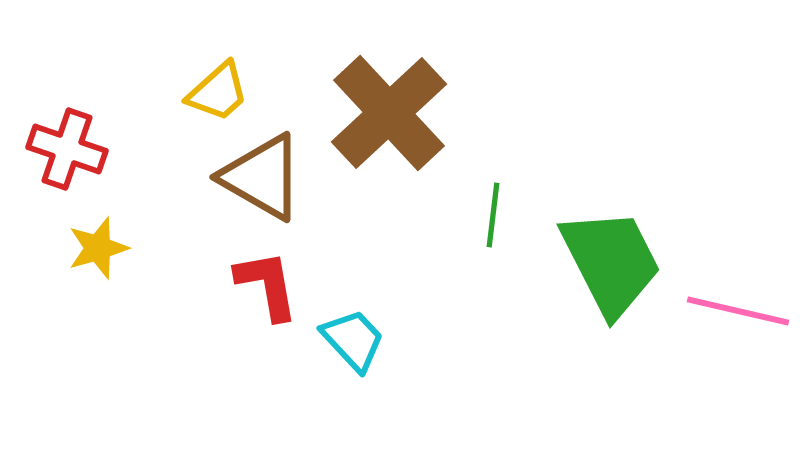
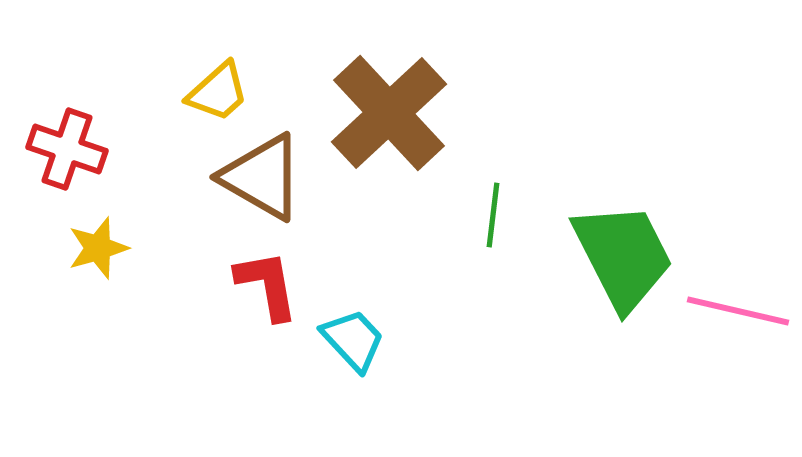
green trapezoid: moved 12 px right, 6 px up
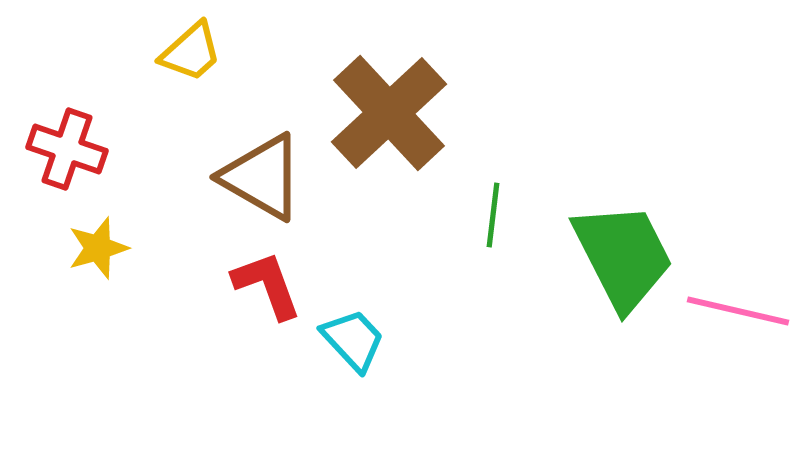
yellow trapezoid: moved 27 px left, 40 px up
red L-shape: rotated 10 degrees counterclockwise
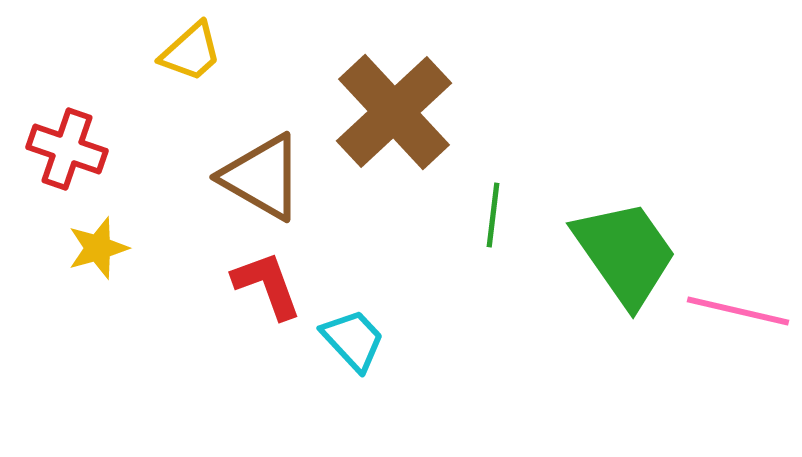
brown cross: moved 5 px right, 1 px up
green trapezoid: moved 2 px right, 3 px up; rotated 8 degrees counterclockwise
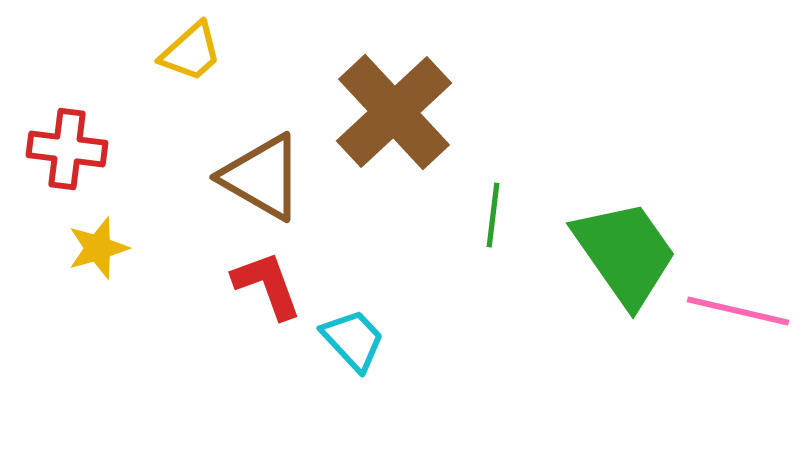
red cross: rotated 12 degrees counterclockwise
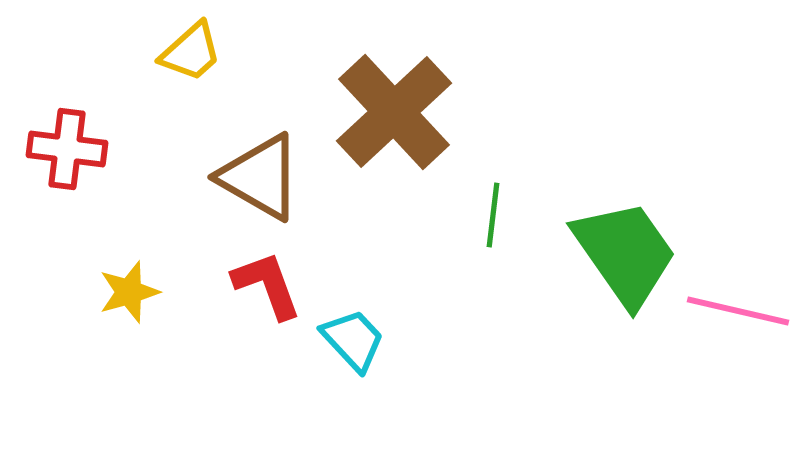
brown triangle: moved 2 px left
yellow star: moved 31 px right, 44 px down
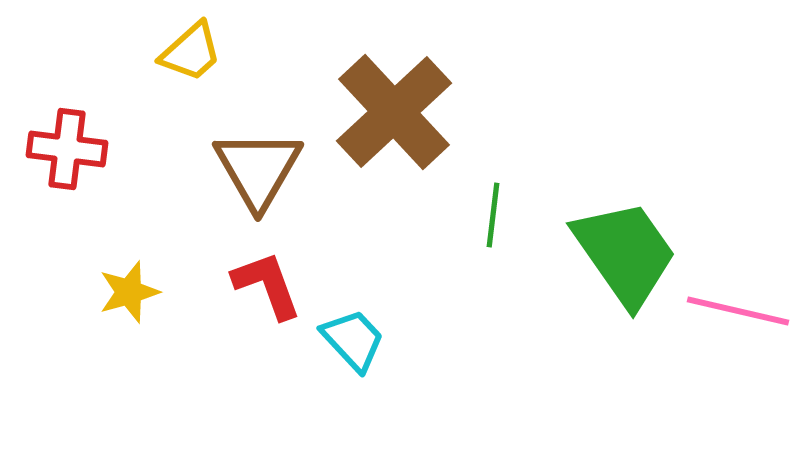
brown triangle: moved 2 px left, 8 px up; rotated 30 degrees clockwise
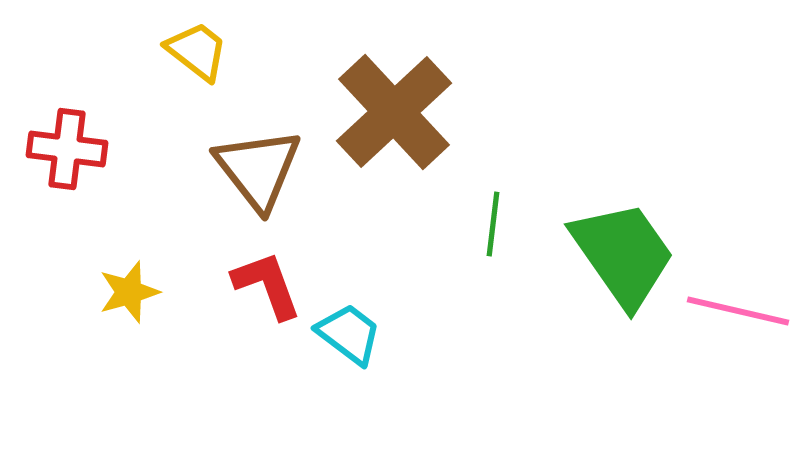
yellow trapezoid: moved 6 px right, 1 px up; rotated 100 degrees counterclockwise
brown triangle: rotated 8 degrees counterclockwise
green line: moved 9 px down
green trapezoid: moved 2 px left, 1 px down
cyan trapezoid: moved 4 px left, 6 px up; rotated 10 degrees counterclockwise
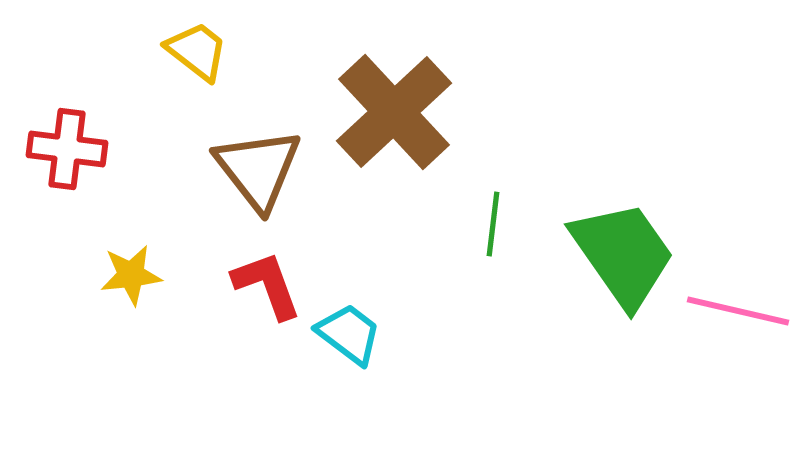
yellow star: moved 2 px right, 17 px up; rotated 10 degrees clockwise
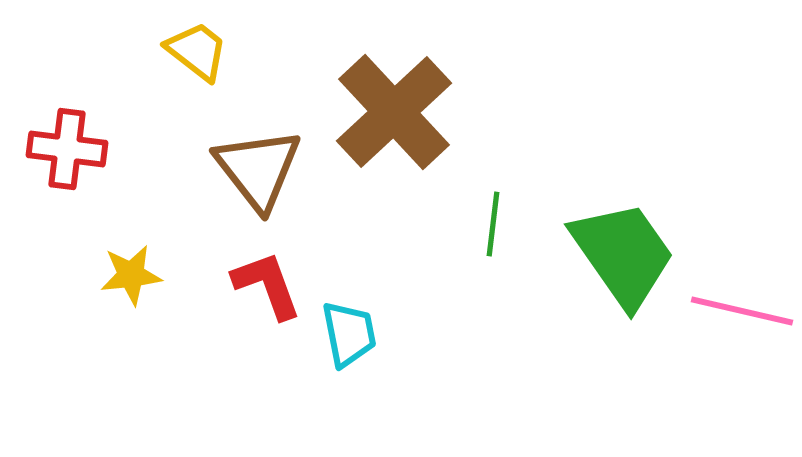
pink line: moved 4 px right
cyan trapezoid: rotated 42 degrees clockwise
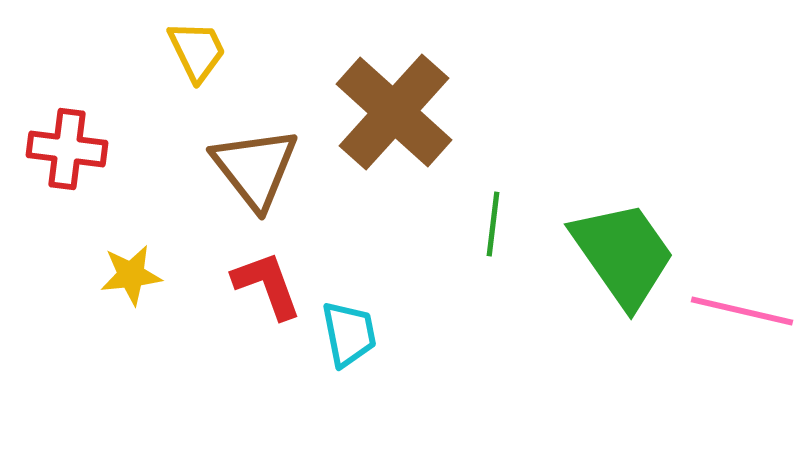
yellow trapezoid: rotated 26 degrees clockwise
brown cross: rotated 5 degrees counterclockwise
brown triangle: moved 3 px left, 1 px up
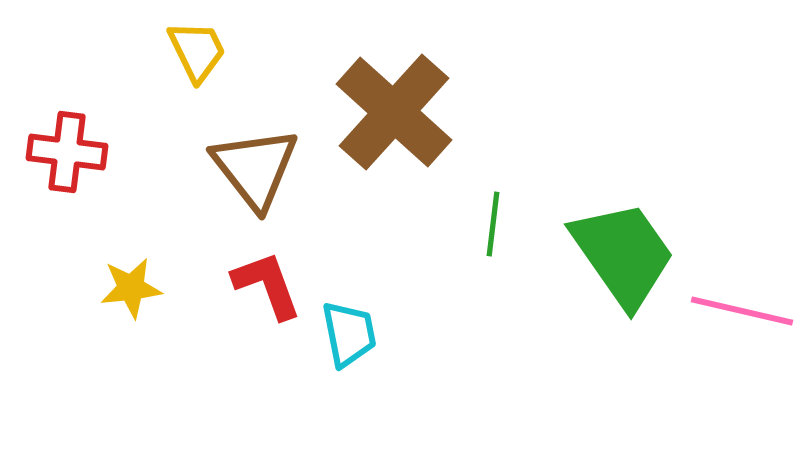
red cross: moved 3 px down
yellow star: moved 13 px down
